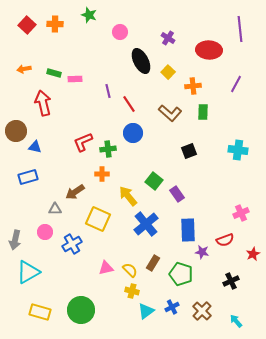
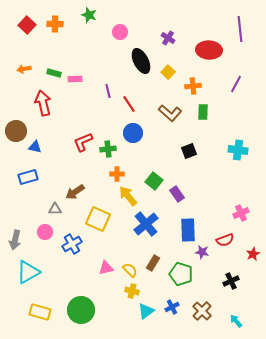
orange cross at (102, 174): moved 15 px right
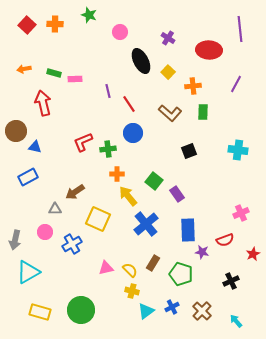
blue rectangle at (28, 177): rotated 12 degrees counterclockwise
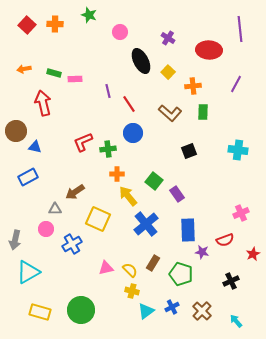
pink circle at (45, 232): moved 1 px right, 3 px up
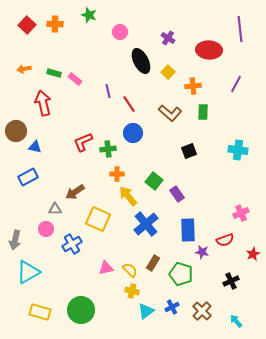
pink rectangle at (75, 79): rotated 40 degrees clockwise
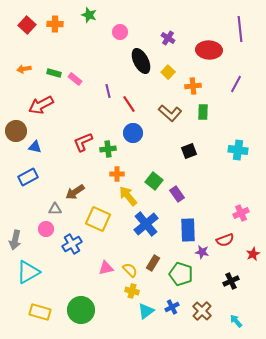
red arrow at (43, 103): moved 2 px left, 2 px down; rotated 105 degrees counterclockwise
